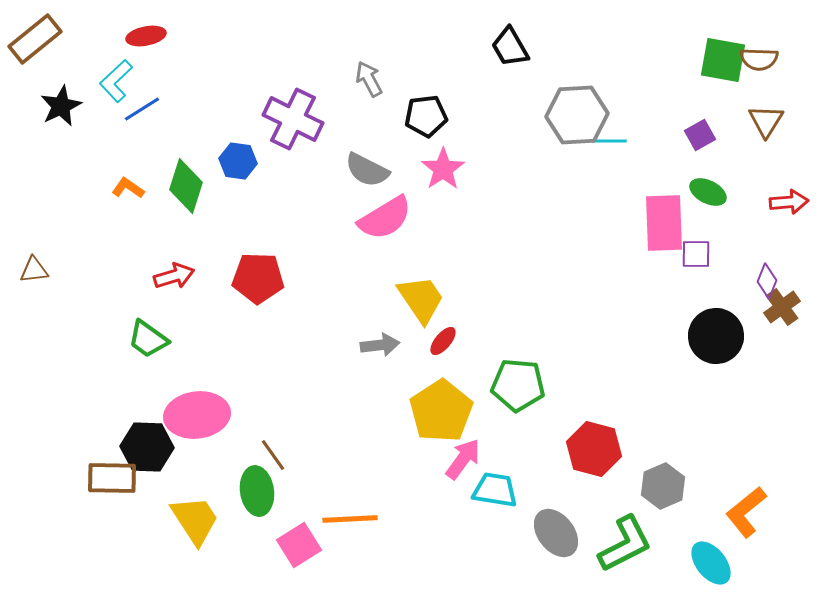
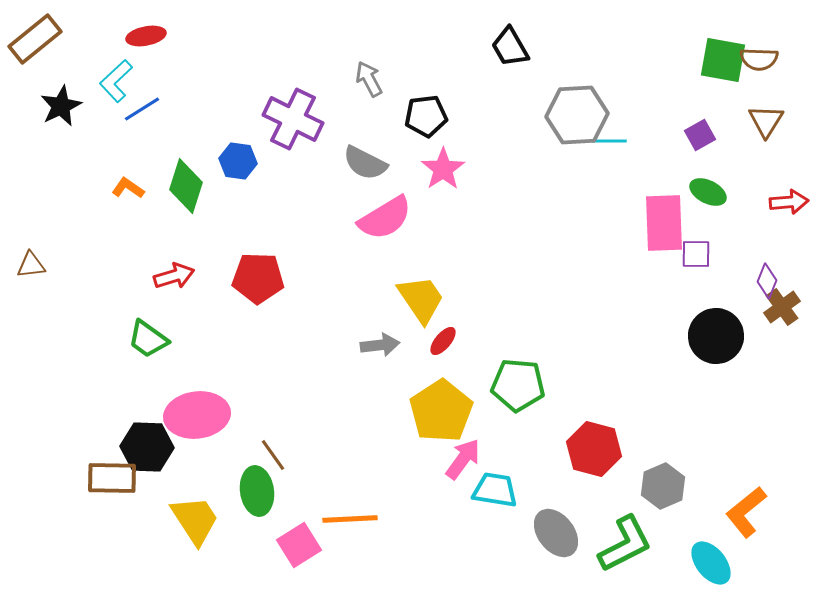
gray semicircle at (367, 170): moved 2 px left, 7 px up
brown triangle at (34, 270): moved 3 px left, 5 px up
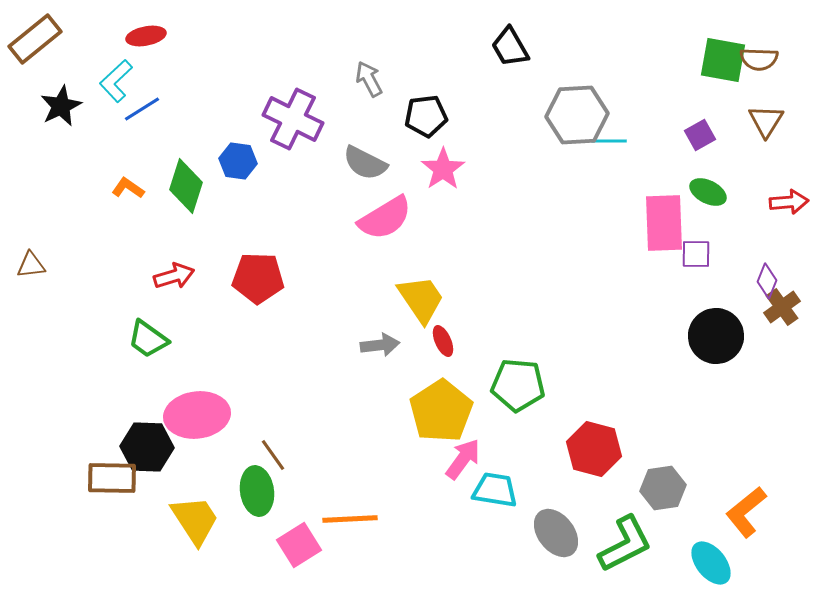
red ellipse at (443, 341): rotated 64 degrees counterclockwise
gray hexagon at (663, 486): moved 2 px down; rotated 15 degrees clockwise
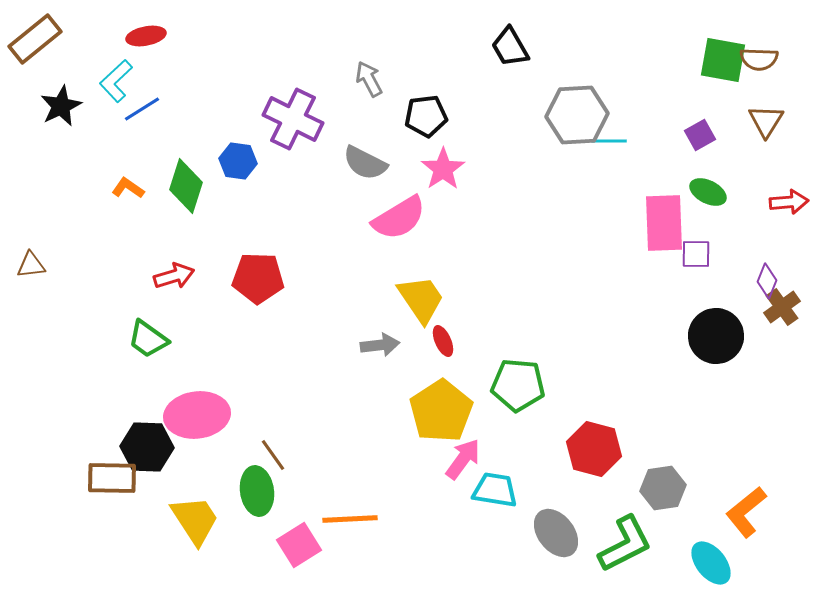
pink semicircle at (385, 218): moved 14 px right
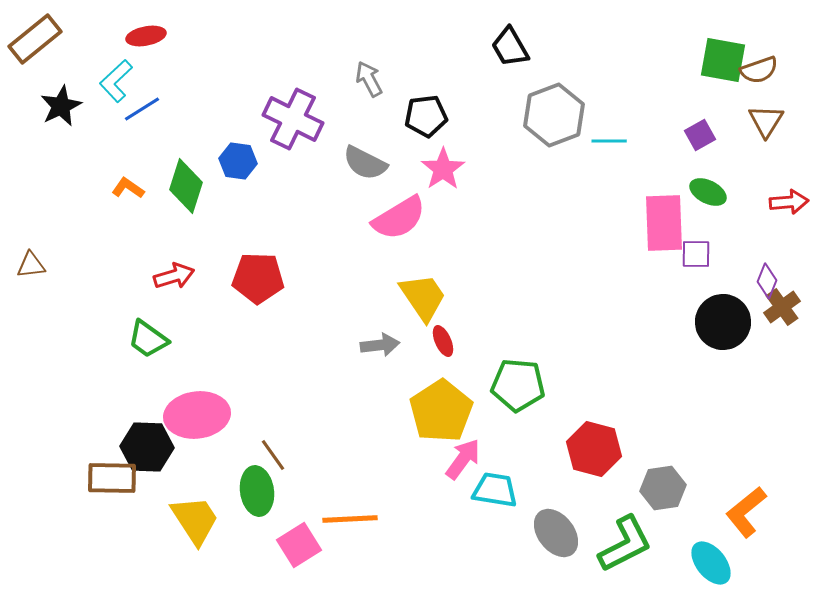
brown semicircle at (759, 59): moved 11 px down; rotated 21 degrees counterclockwise
gray hexagon at (577, 115): moved 23 px left; rotated 18 degrees counterclockwise
yellow trapezoid at (421, 299): moved 2 px right, 2 px up
black circle at (716, 336): moved 7 px right, 14 px up
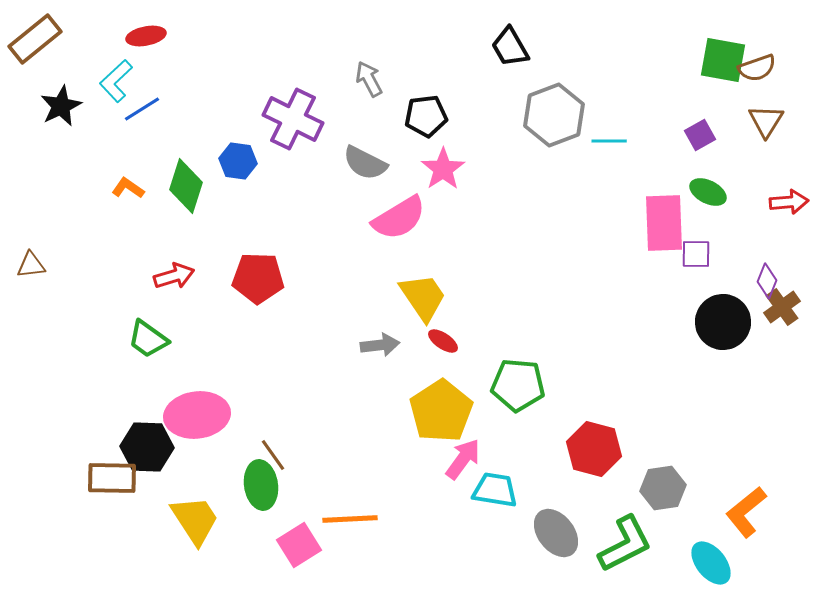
brown semicircle at (759, 70): moved 2 px left, 2 px up
red ellipse at (443, 341): rotated 32 degrees counterclockwise
green ellipse at (257, 491): moved 4 px right, 6 px up
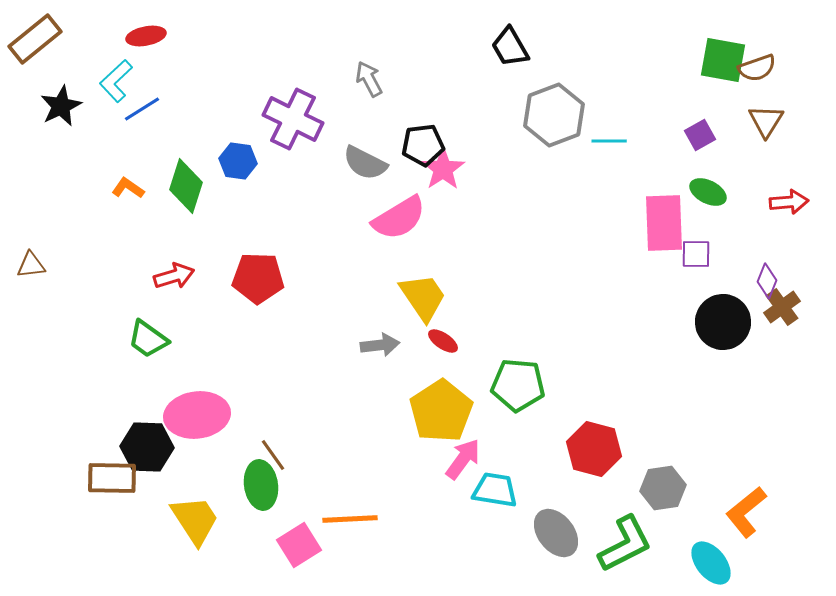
black pentagon at (426, 116): moved 3 px left, 29 px down
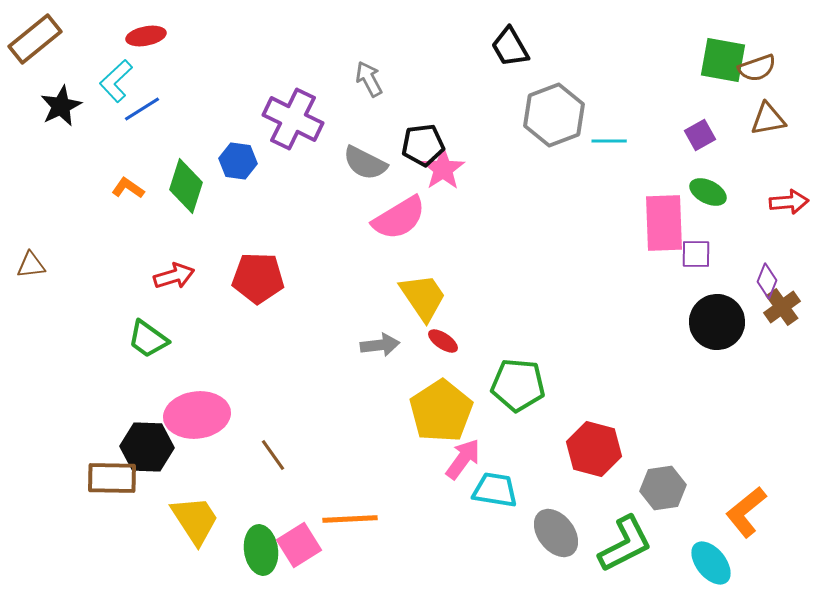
brown triangle at (766, 121): moved 2 px right, 2 px up; rotated 48 degrees clockwise
black circle at (723, 322): moved 6 px left
green ellipse at (261, 485): moved 65 px down
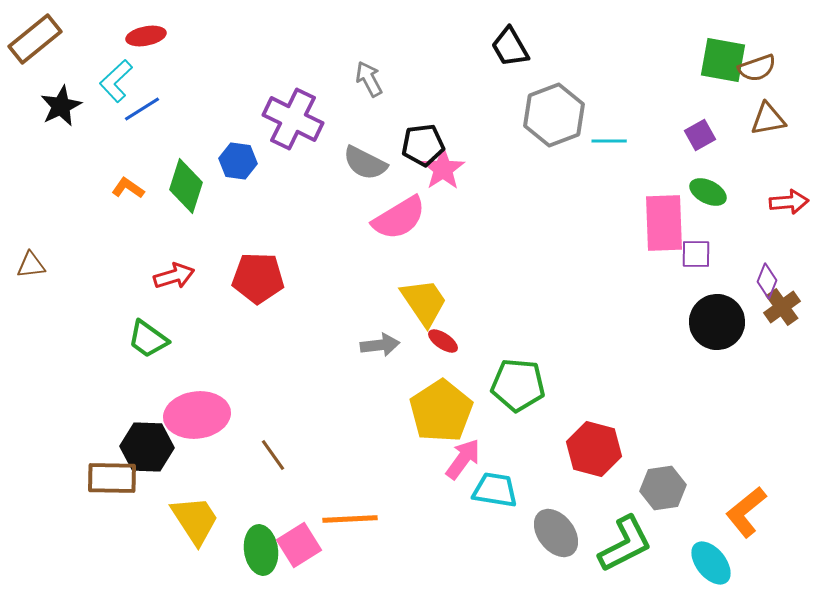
yellow trapezoid at (423, 297): moved 1 px right, 5 px down
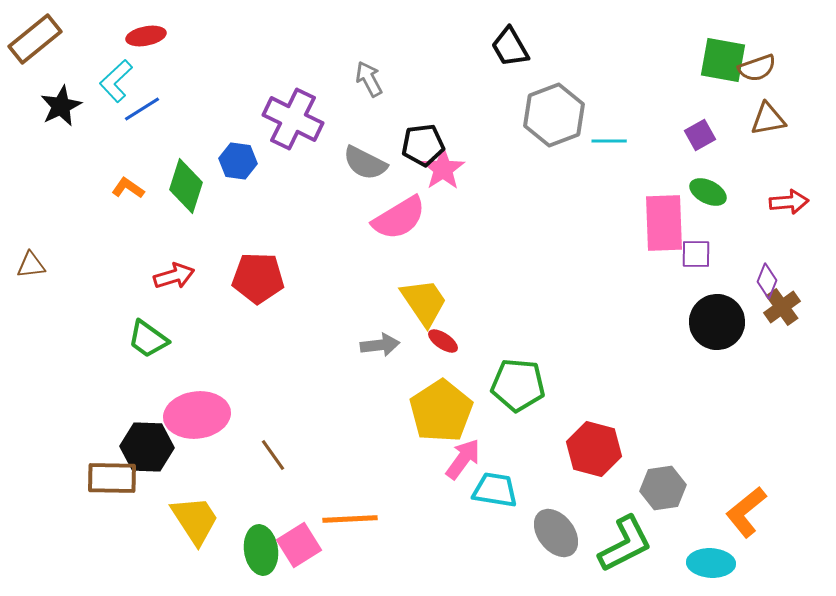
cyan ellipse at (711, 563): rotated 48 degrees counterclockwise
